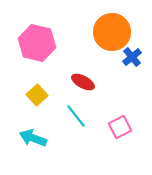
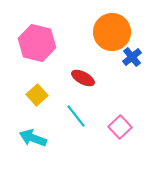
red ellipse: moved 4 px up
pink square: rotated 15 degrees counterclockwise
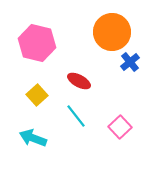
blue cross: moved 2 px left, 5 px down
red ellipse: moved 4 px left, 3 px down
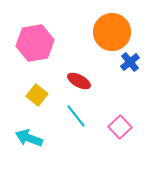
pink hexagon: moved 2 px left; rotated 24 degrees counterclockwise
yellow square: rotated 10 degrees counterclockwise
cyan arrow: moved 4 px left
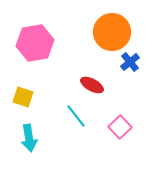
red ellipse: moved 13 px right, 4 px down
yellow square: moved 14 px left, 2 px down; rotated 20 degrees counterclockwise
cyan arrow: rotated 120 degrees counterclockwise
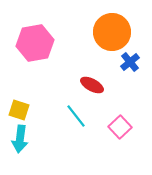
yellow square: moved 4 px left, 13 px down
cyan arrow: moved 9 px left, 1 px down; rotated 16 degrees clockwise
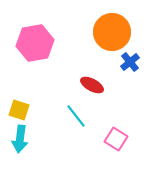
pink square: moved 4 px left, 12 px down; rotated 15 degrees counterclockwise
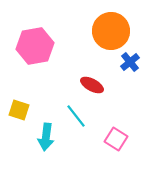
orange circle: moved 1 px left, 1 px up
pink hexagon: moved 3 px down
cyan arrow: moved 26 px right, 2 px up
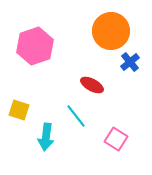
pink hexagon: rotated 9 degrees counterclockwise
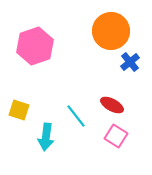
red ellipse: moved 20 px right, 20 px down
pink square: moved 3 px up
